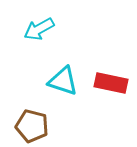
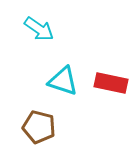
cyan arrow: rotated 116 degrees counterclockwise
brown pentagon: moved 7 px right, 1 px down
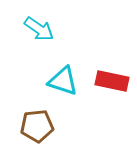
red rectangle: moved 1 px right, 2 px up
brown pentagon: moved 2 px left, 1 px up; rotated 20 degrees counterclockwise
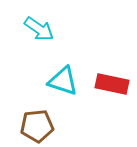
red rectangle: moved 3 px down
